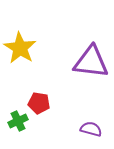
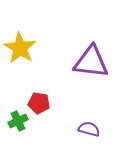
purple semicircle: moved 2 px left
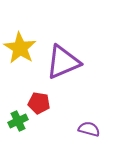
purple triangle: moved 28 px left; rotated 30 degrees counterclockwise
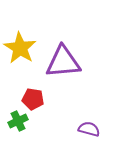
purple triangle: rotated 18 degrees clockwise
red pentagon: moved 6 px left, 4 px up
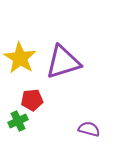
yellow star: moved 10 px down
purple triangle: rotated 12 degrees counterclockwise
red pentagon: moved 1 px left, 1 px down; rotated 15 degrees counterclockwise
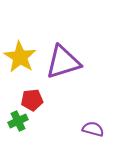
yellow star: moved 1 px up
purple semicircle: moved 4 px right
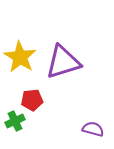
green cross: moved 3 px left
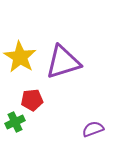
green cross: moved 1 px down
purple semicircle: rotated 35 degrees counterclockwise
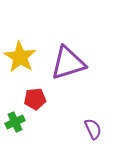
purple triangle: moved 5 px right, 1 px down
red pentagon: moved 3 px right, 1 px up
purple semicircle: rotated 85 degrees clockwise
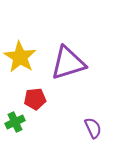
purple semicircle: moved 1 px up
